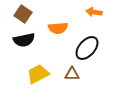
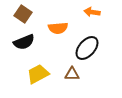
orange arrow: moved 2 px left
black semicircle: moved 2 px down; rotated 10 degrees counterclockwise
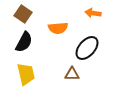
orange arrow: moved 1 px right, 1 px down
black semicircle: rotated 40 degrees counterclockwise
yellow trapezoid: moved 12 px left; rotated 105 degrees clockwise
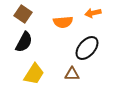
orange arrow: rotated 21 degrees counterclockwise
orange semicircle: moved 5 px right, 6 px up
yellow trapezoid: moved 8 px right; rotated 45 degrees clockwise
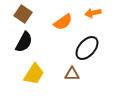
orange semicircle: rotated 30 degrees counterclockwise
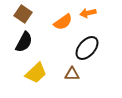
orange arrow: moved 5 px left
yellow trapezoid: moved 2 px right, 1 px up; rotated 15 degrees clockwise
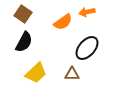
orange arrow: moved 1 px left, 1 px up
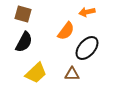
brown square: rotated 18 degrees counterclockwise
orange semicircle: moved 3 px right, 9 px down; rotated 18 degrees counterclockwise
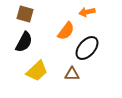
brown square: moved 2 px right
yellow trapezoid: moved 1 px right, 2 px up
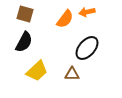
orange semicircle: moved 1 px left, 12 px up
